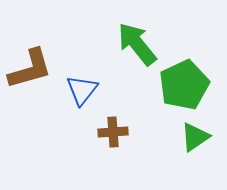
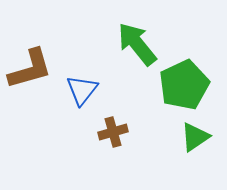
brown cross: rotated 12 degrees counterclockwise
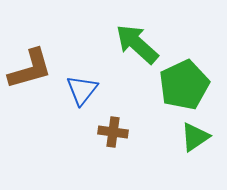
green arrow: rotated 9 degrees counterclockwise
brown cross: rotated 24 degrees clockwise
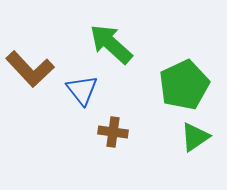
green arrow: moved 26 px left
brown L-shape: rotated 63 degrees clockwise
blue triangle: rotated 16 degrees counterclockwise
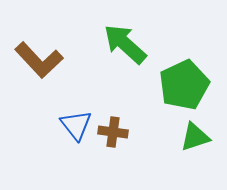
green arrow: moved 14 px right
brown L-shape: moved 9 px right, 9 px up
blue triangle: moved 6 px left, 35 px down
green triangle: rotated 16 degrees clockwise
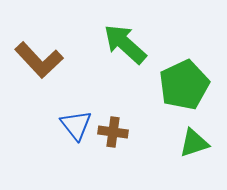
green triangle: moved 1 px left, 6 px down
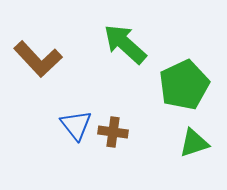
brown L-shape: moved 1 px left, 1 px up
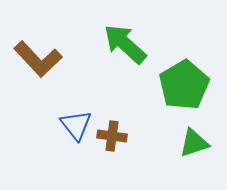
green pentagon: rotated 6 degrees counterclockwise
brown cross: moved 1 px left, 4 px down
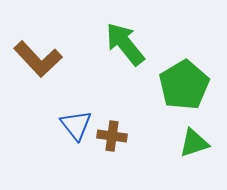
green arrow: rotated 9 degrees clockwise
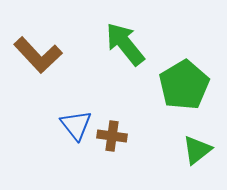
brown L-shape: moved 4 px up
green triangle: moved 3 px right, 7 px down; rotated 20 degrees counterclockwise
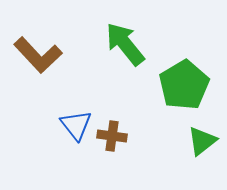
green triangle: moved 5 px right, 9 px up
